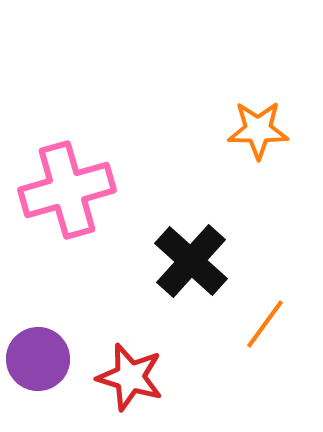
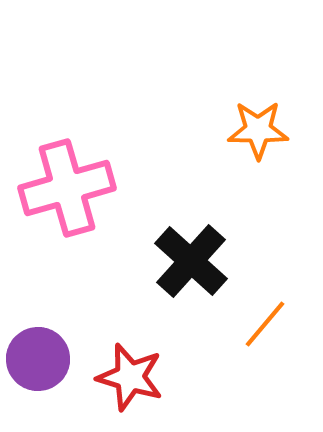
pink cross: moved 2 px up
orange line: rotated 4 degrees clockwise
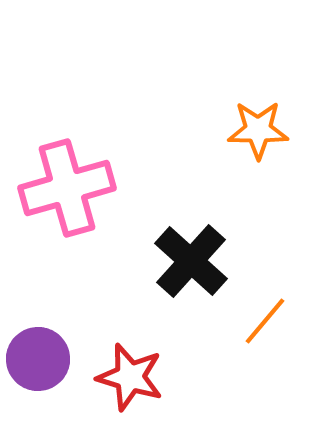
orange line: moved 3 px up
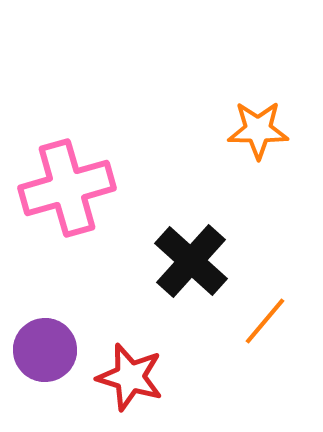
purple circle: moved 7 px right, 9 px up
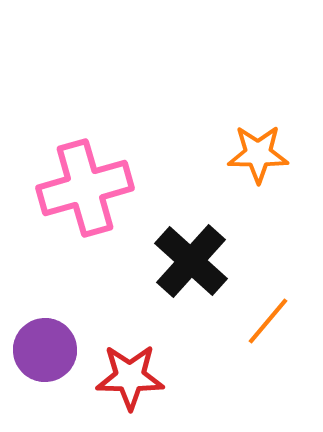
orange star: moved 24 px down
pink cross: moved 18 px right
orange line: moved 3 px right
red star: rotated 16 degrees counterclockwise
